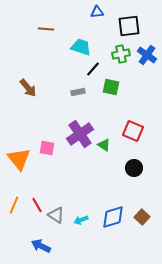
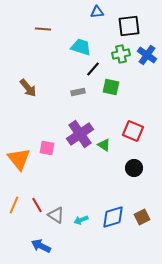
brown line: moved 3 px left
brown square: rotated 21 degrees clockwise
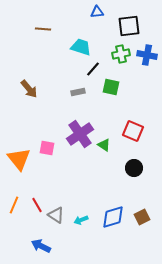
blue cross: rotated 24 degrees counterclockwise
brown arrow: moved 1 px right, 1 px down
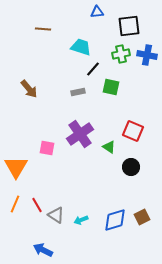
green triangle: moved 5 px right, 2 px down
orange triangle: moved 3 px left, 8 px down; rotated 10 degrees clockwise
black circle: moved 3 px left, 1 px up
orange line: moved 1 px right, 1 px up
blue diamond: moved 2 px right, 3 px down
blue arrow: moved 2 px right, 4 px down
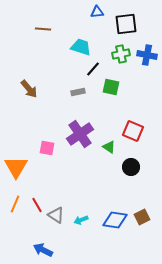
black square: moved 3 px left, 2 px up
blue diamond: rotated 25 degrees clockwise
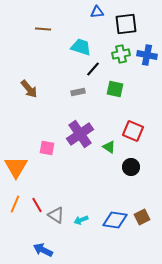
green square: moved 4 px right, 2 px down
